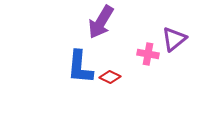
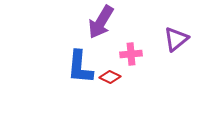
purple triangle: moved 2 px right
pink cross: moved 17 px left; rotated 15 degrees counterclockwise
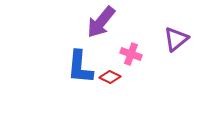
purple arrow: rotated 8 degrees clockwise
pink cross: rotated 25 degrees clockwise
